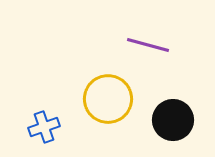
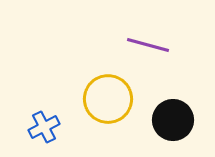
blue cross: rotated 8 degrees counterclockwise
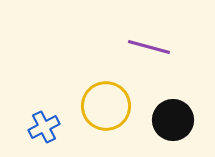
purple line: moved 1 px right, 2 px down
yellow circle: moved 2 px left, 7 px down
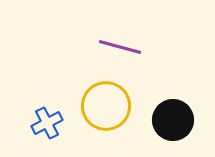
purple line: moved 29 px left
blue cross: moved 3 px right, 4 px up
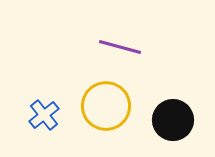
blue cross: moved 3 px left, 8 px up; rotated 12 degrees counterclockwise
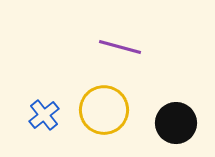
yellow circle: moved 2 px left, 4 px down
black circle: moved 3 px right, 3 px down
